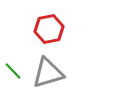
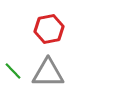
gray triangle: rotated 16 degrees clockwise
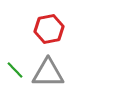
green line: moved 2 px right, 1 px up
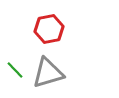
gray triangle: rotated 16 degrees counterclockwise
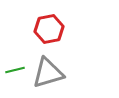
green line: rotated 60 degrees counterclockwise
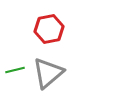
gray triangle: rotated 24 degrees counterclockwise
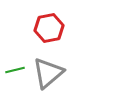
red hexagon: moved 1 px up
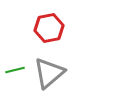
gray triangle: moved 1 px right
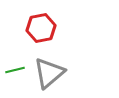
red hexagon: moved 8 px left
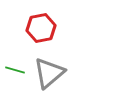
green line: rotated 30 degrees clockwise
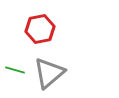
red hexagon: moved 1 px left, 1 px down
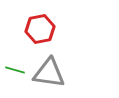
gray triangle: rotated 48 degrees clockwise
